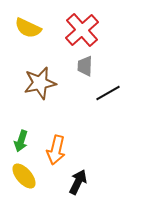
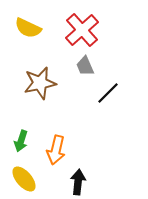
gray trapezoid: rotated 25 degrees counterclockwise
black line: rotated 15 degrees counterclockwise
yellow ellipse: moved 3 px down
black arrow: rotated 20 degrees counterclockwise
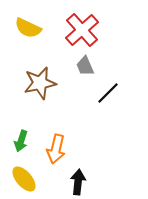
orange arrow: moved 1 px up
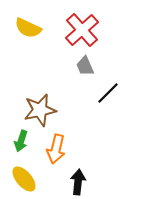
brown star: moved 27 px down
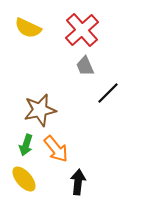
green arrow: moved 5 px right, 4 px down
orange arrow: rotated 52 degrees counterclockwise
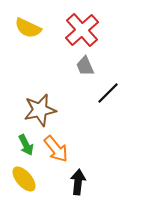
green arrow: rotated 45 degrees counterclockwise
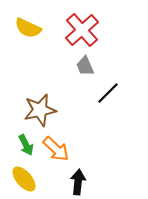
orange arrow: rotated 8 degrees counterclockwise
